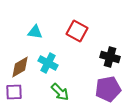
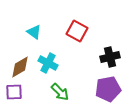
cyan triangle: moved 1 px left; rotated 28 degrees clockwise
black cross: rotated 30 degrees counterclockwise
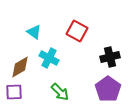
cyan cross: moved 1 px right, 5 px up
purple pentagon: rotated 25 degrees counterclockwise
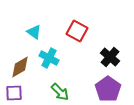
black cross: rotated 36 degrees counterclockwise
purple square: moved 1 px down
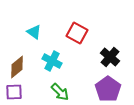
red square: moved 2 px down
cyan cross: moved 3 px right, 3 px down
brown diamond: moved 3 px left; rotated 10 degrees counterclockwise
purple square: moved 1 px up
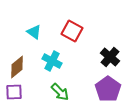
red square: moved 5 px left, 2 px up
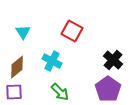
cyan triangle: moved 11 px left; rotated 21 degrees clockwise
black cross: moved 3 px right, 3 px down
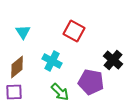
red square: moved 2 px right
purple pentagon: moved 17 px left, 7 px up; rotated 25 degrees counterclockwise
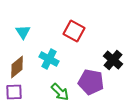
cyan cross: moved 3 px left, 2 px up
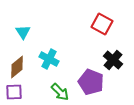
red square: moved 28 px right, 7 px up
purple pentagon: rotated 10 degrees clockwise
